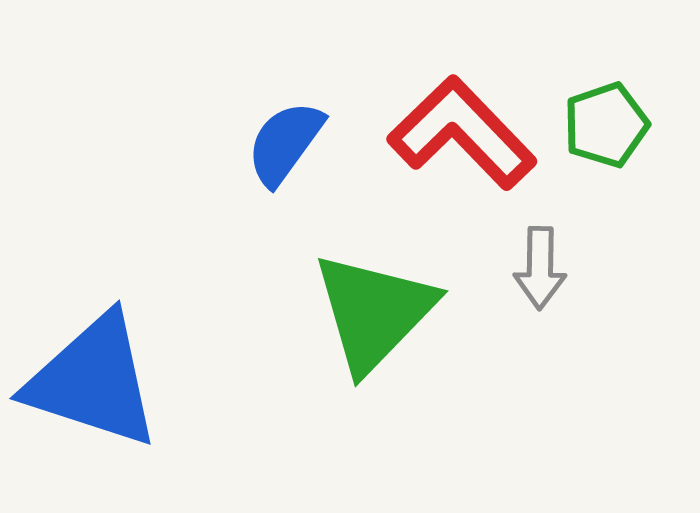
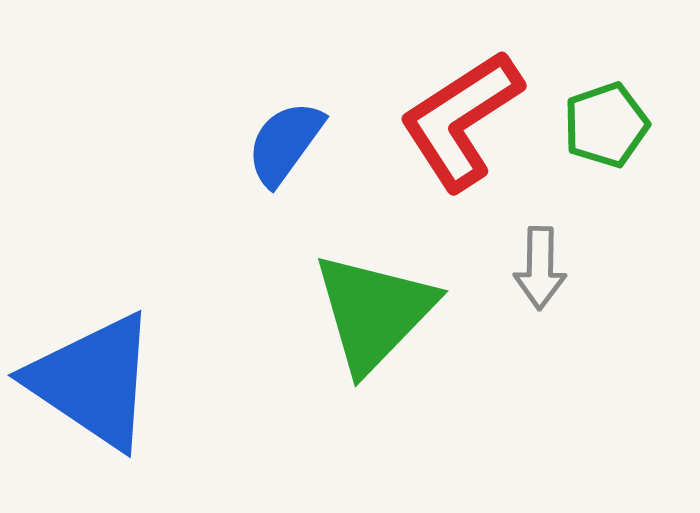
red L-shape: moved 1 px left, 13 px up; rotated 79 degrees counterclockwise
blue triangle: rotated 16 degrees clockwise
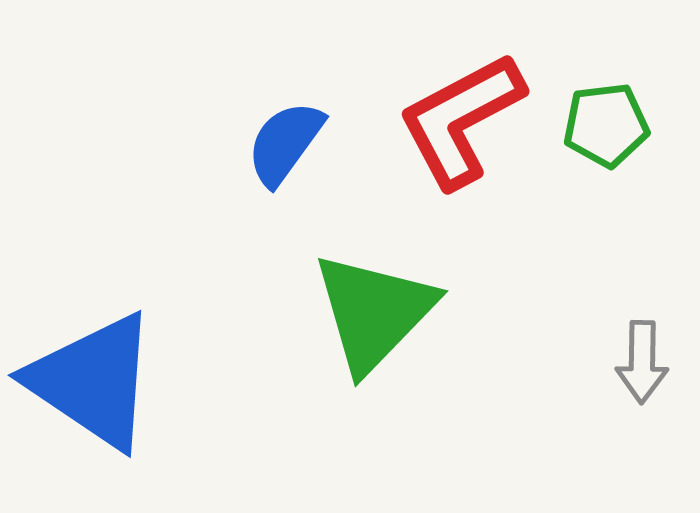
red L-shape: rotated 5 degrees clockwise
green pentagon: rotated 12 degrees clockwise
gray arrow: moved 102 px right, 94 px down
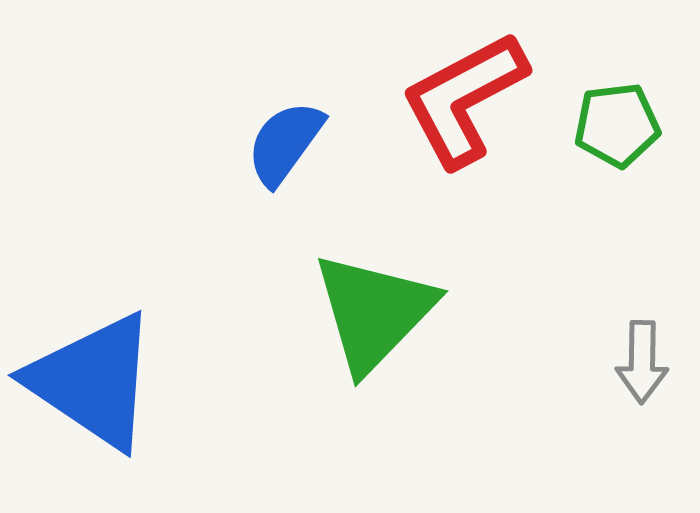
red L-shape: moved 3 px right, 21 px up
green pentagon: moved 11 px right
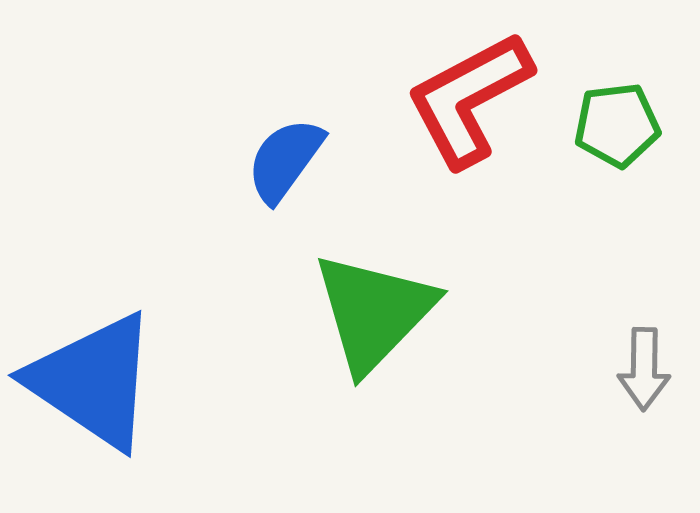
red L-shape: moved 5 px right
blue semicircle: moved 17 px down
gray arrow: moved 2 px right, 7 px down
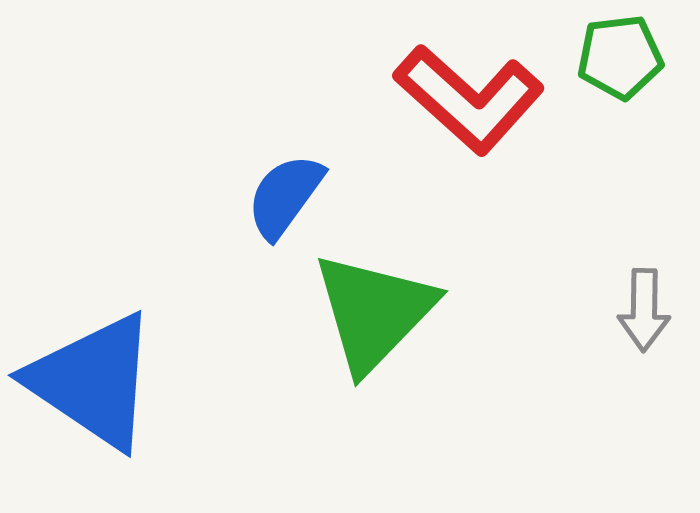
red L-shape: rotated 110 degrees counterclockwise
green pentagon: moved 3 px right, 68 px up
blue semicircle: moved 36 px down
gray arrow: moved 59 px up
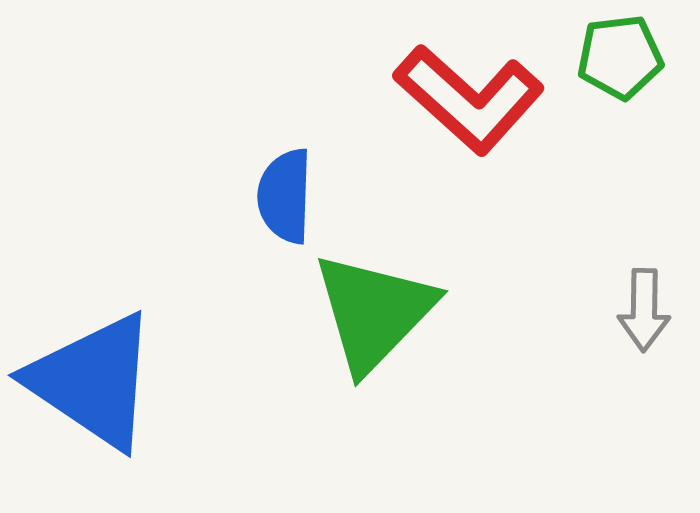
blue semicircle: rotated 34 degrees counterclockwise
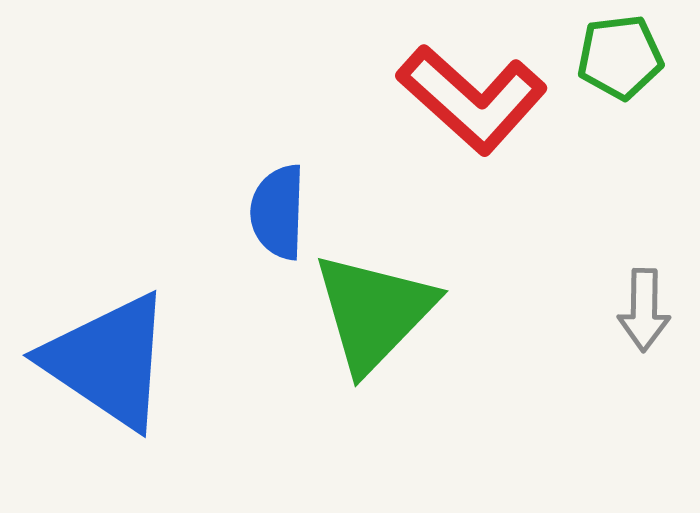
red L-shape: moved 3 px right
blue semicircle: moved 7 px left, 16 px down
blue triangle: moved 15 px right, 20 px up
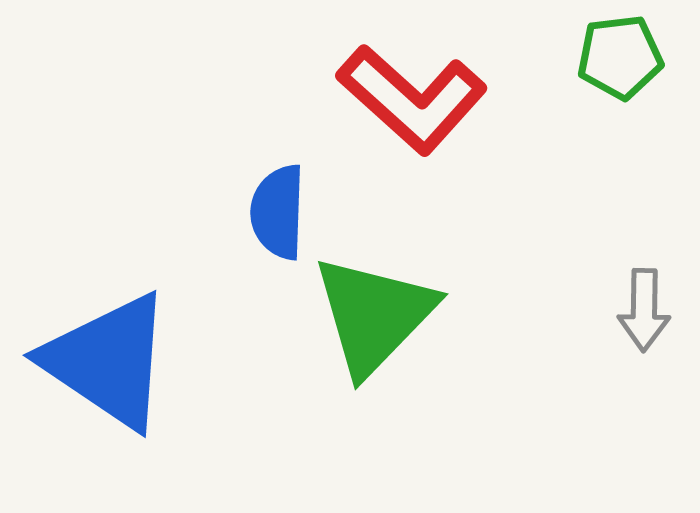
red L-shape: moved 60 px left
green triangle: moved 3 px down
